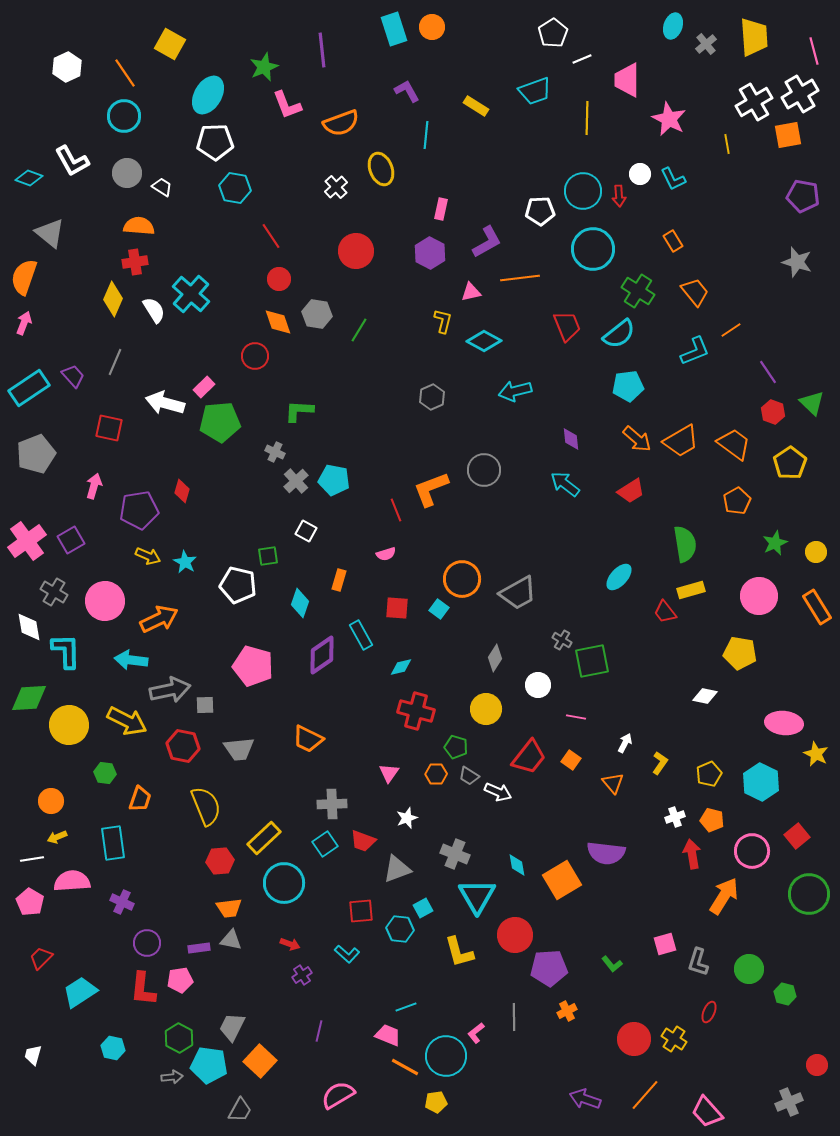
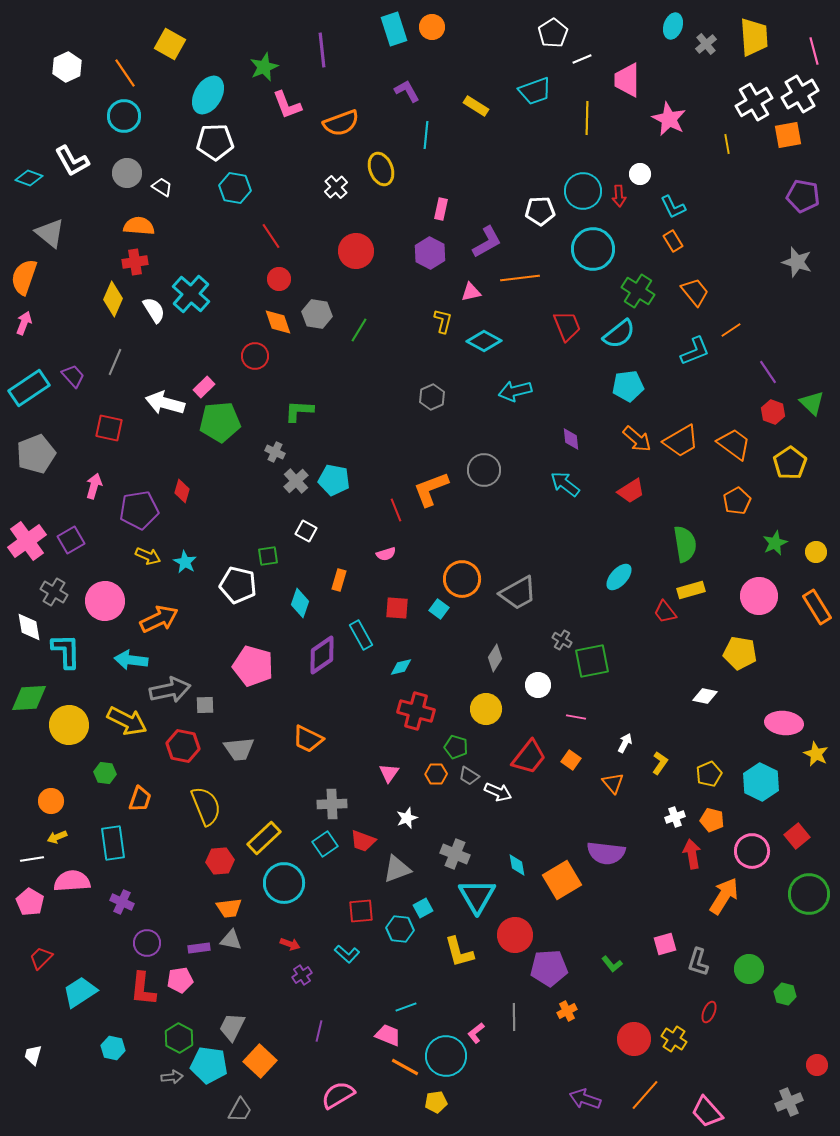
cyan L-shape at (673, 179): moved 28 px down
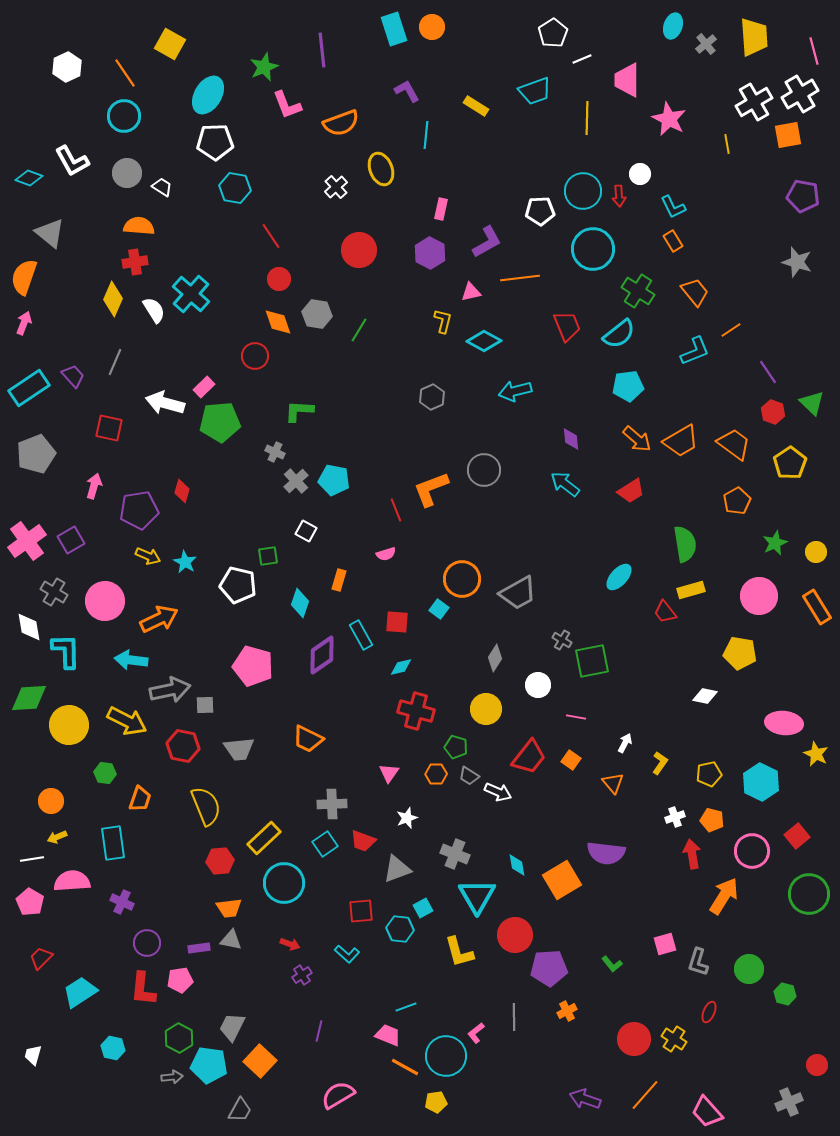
red circle at (356, 251): moved 3 px right, 1 px up
red square at (397, 608): moved 14 px down
yellow pentagon at (709, 774): rotated 10 degrees clockwise
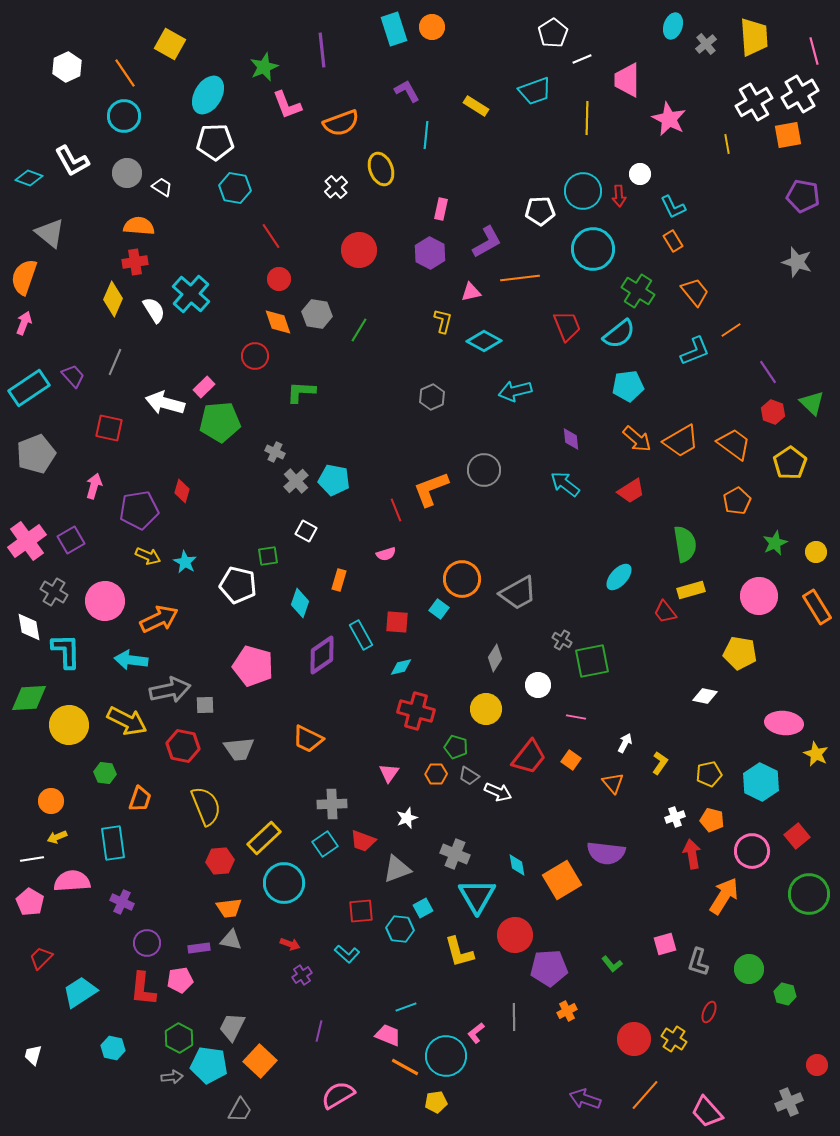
green L-shape at (299, 411): moved 2 px right, 19 px up
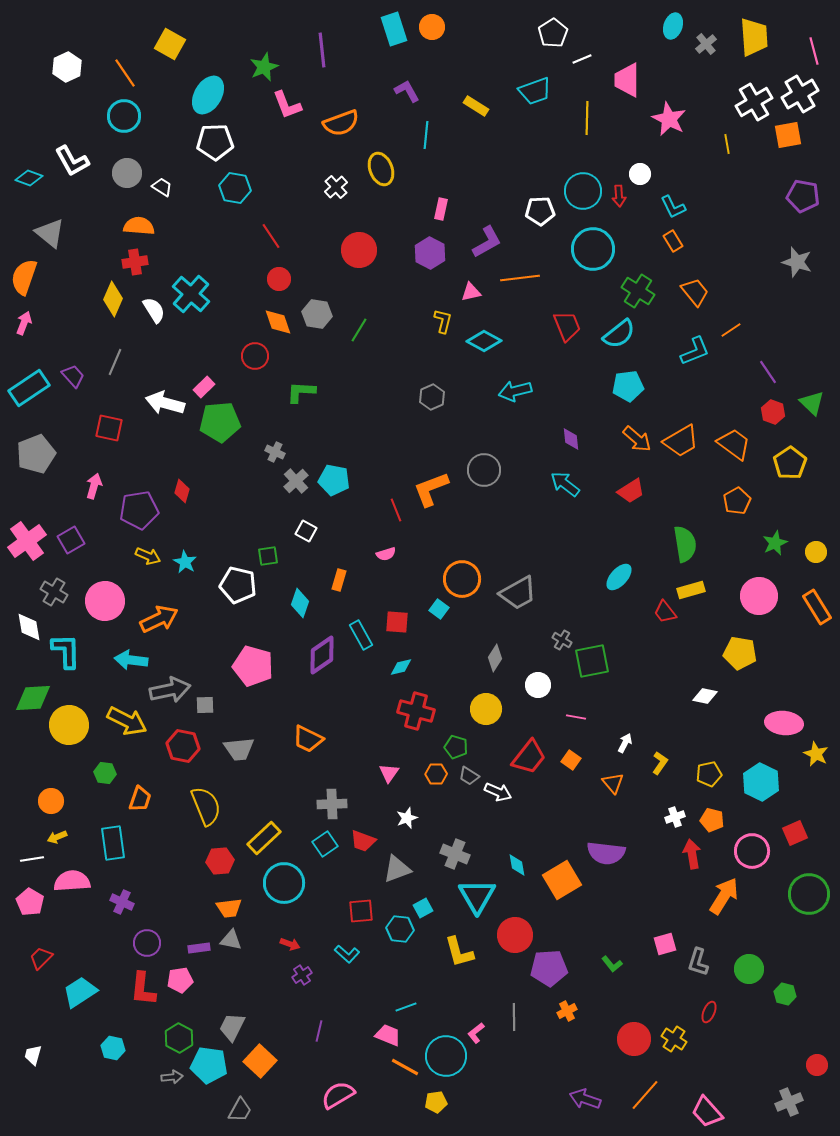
green diamond at (29, 698): moved 4 px right
red square at (797, 836): moved 2 px left, 3 px up; rotated 15 degrees clockwise
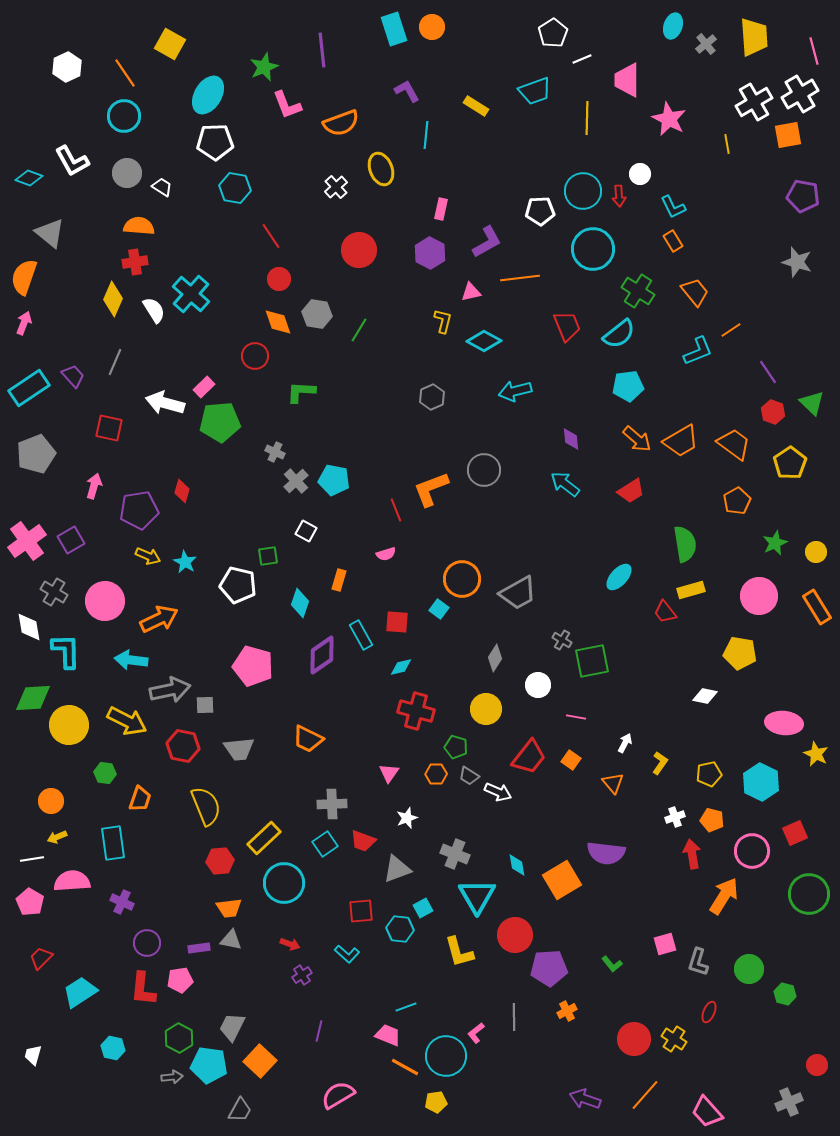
cyan L-shape at (695, 351): moved 3 px right
